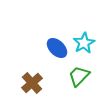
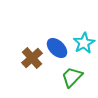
green trapezoid: moved 7 px left, 1 px down
brown cross: moved 25 px up
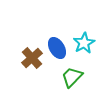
blue ellipse: rotated 15 degrees clockwise
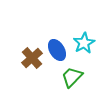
blue ellipse: moved 2 px down
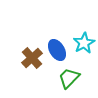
green trapezoid: moved 3 px left, 1 px down
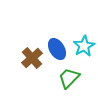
cyan star: moved 3 px down
blue ellipse: moved 1 px up
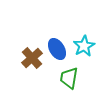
green trapezoid: rotated 35 degrees counterclockwise
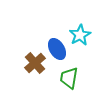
cyan star: moved 4 px left, 11 px up
brown cross: moved 3 px right, 5 px down
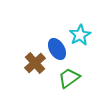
green trapezoid: rotated 45 degrees clockwise
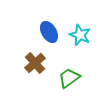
cyan star: rotated 20 degrees counterclockwise
blue ellipse: moved 8 px left, 17 px up
